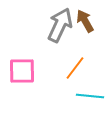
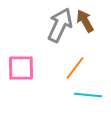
pink square: moved 1 px left, 3 px up
cyan line: moved 2 px left, 1 px up
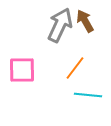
pink square: moved 1 px right, 2 px down
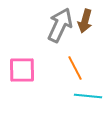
brown arrow: rotated 135 degrees counterclockwise
orange line: rotated 65 degrees counterclockwise
cyan line: moved 1 px down
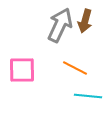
orange line: rotated 35 degrees counterclockwise
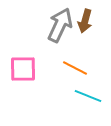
pink square: moved 1 px right, 1 px up
cyan line: rotated 16 degrees clockwise
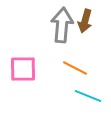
gray arrow: moved 2 px right; rotated 20 degrees counterclockwise
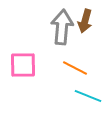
gray arrow: moved 2 px down
pink square: moved 4 px up
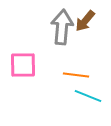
brown arrow: rotated 25 degrees clockwise
orange line: moved 1 px right, 7 px down; rotated 20 degrees counterclockwise
